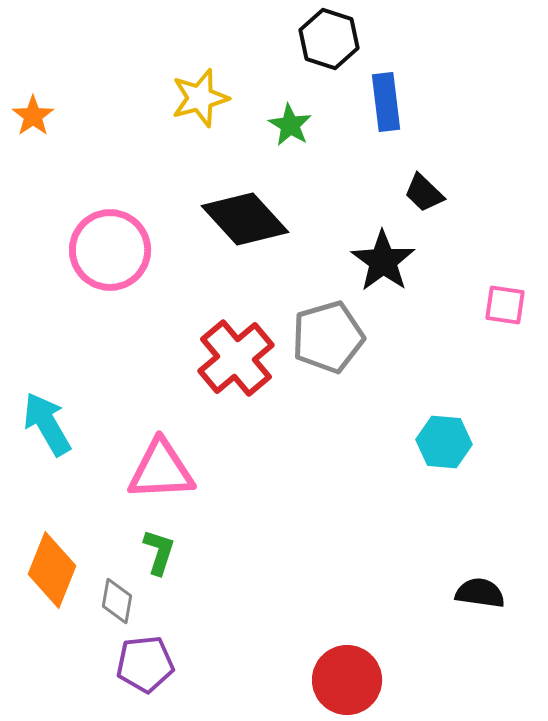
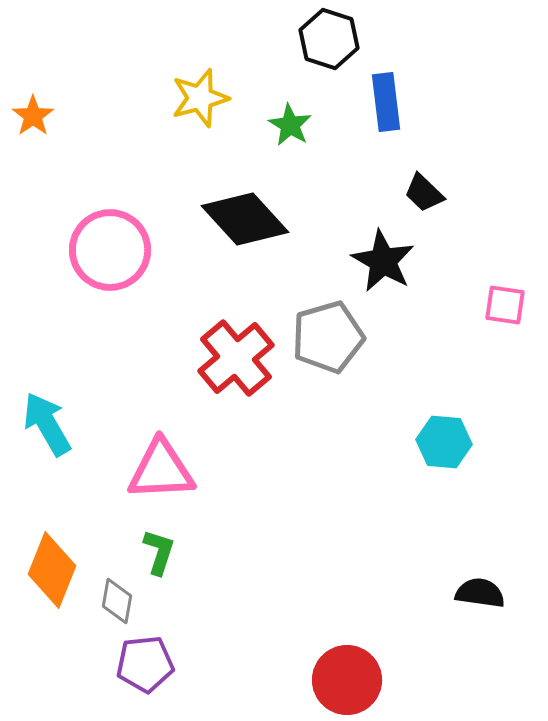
black star: rotated 6 degrees counterclockwise
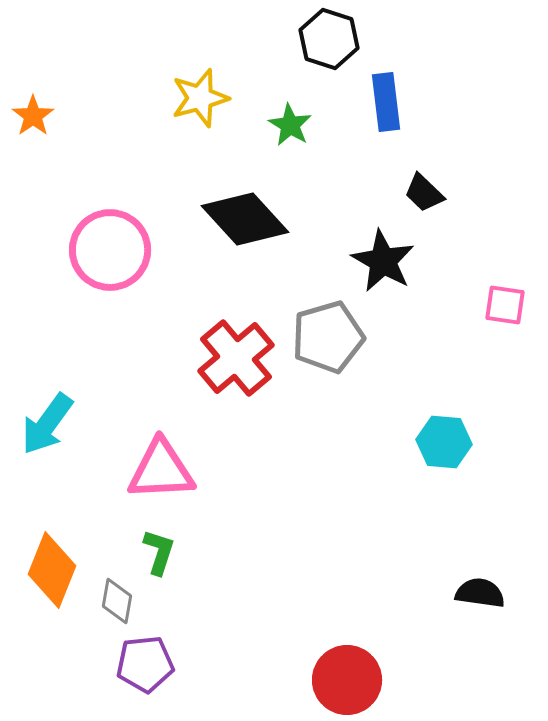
cyan arrow: rotated 114 degrees counterclockwise
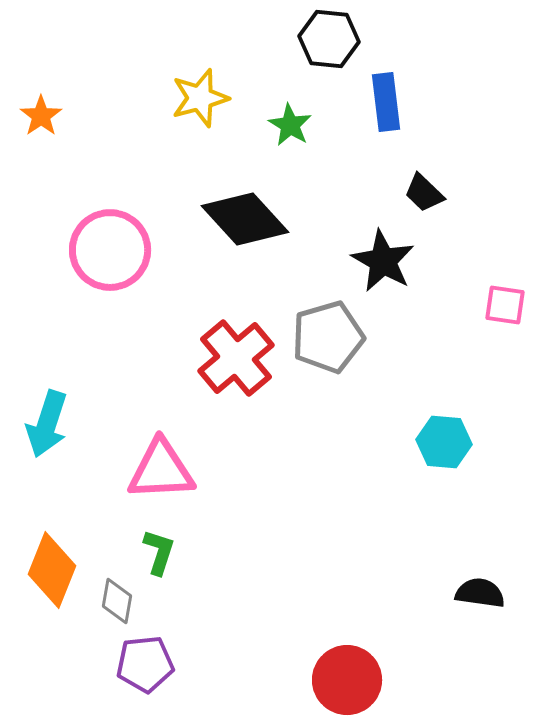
black hexagon: rotated 12 degrees counterclockwise
orange star: moved 8 px right
cyan arrow: rotated 18 degrees counterclockwise
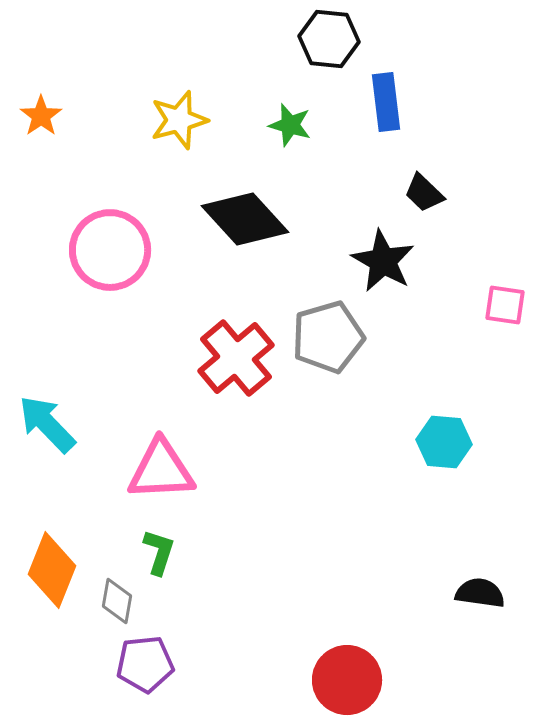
yellow star: moved 21 px left, 22 px down
green star: rotated 15 degrees counterclockwise
cyan arrow: rotated 118 degrees clockwise
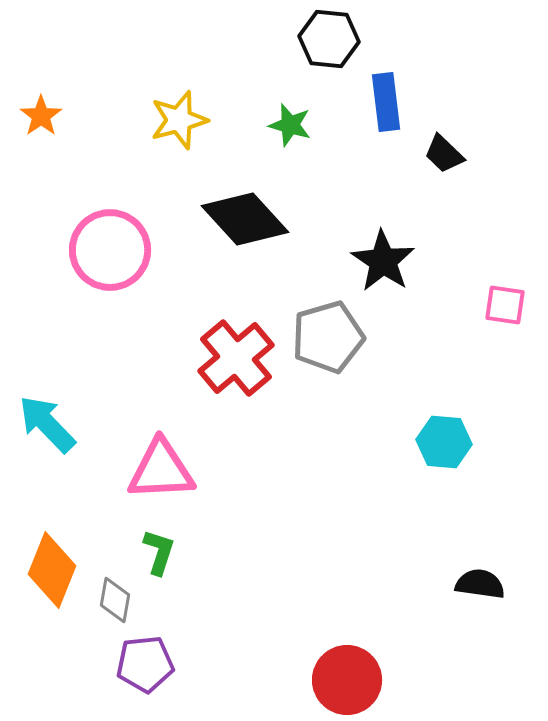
black trapezoid: moved 20 px right, 39 px up
black star: rotated 4 degrees clockwise
black semicircle: moved 9 px up
gray diamond: moved 2 px left, 1 px up
